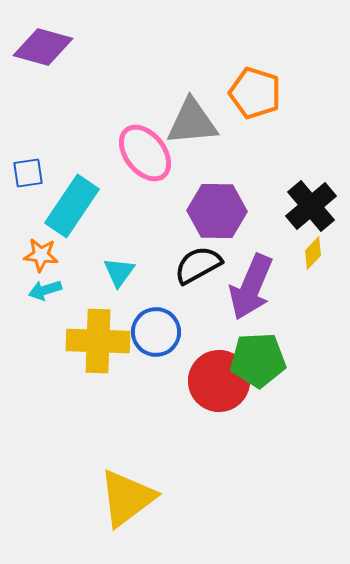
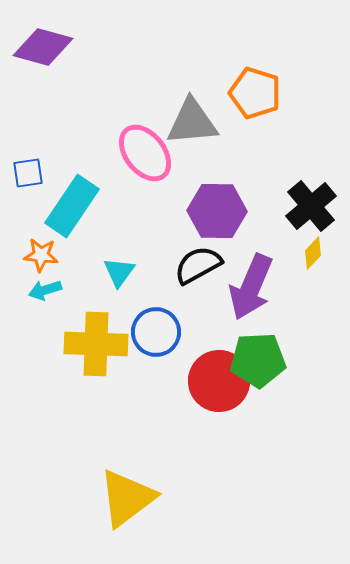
yellow cross: moved 2 px left, 3 px down
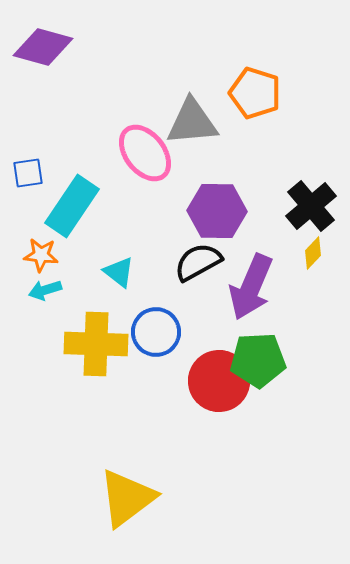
black semicircle: moved 3 px up
cyan triangle: rotated 28 degrees counterclockwise
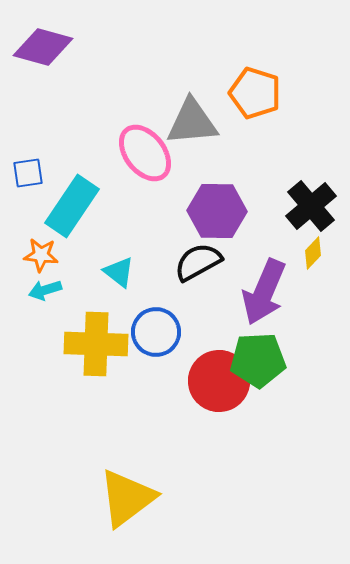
purple arrow: moved 13 px right, 5 px down
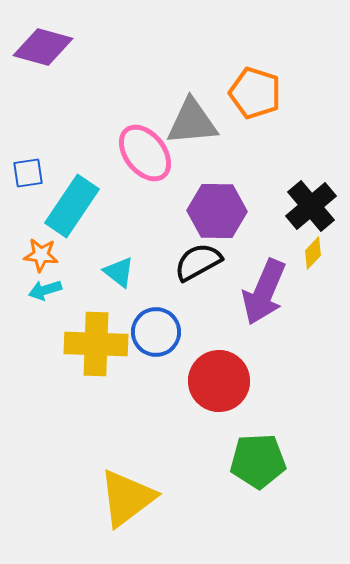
green pentagon: moved 101 px down
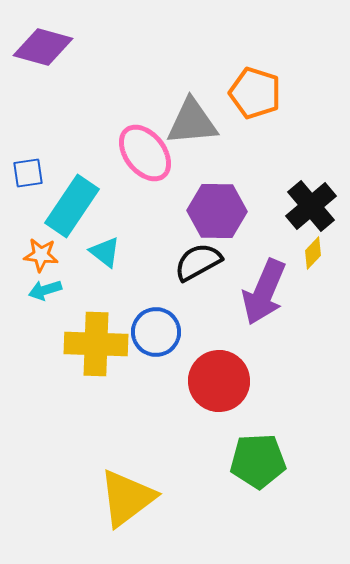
cyan triangle: moved 14 px left, 20 px up
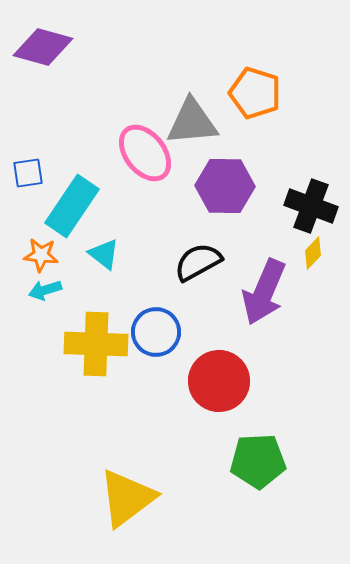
black cross: rotated 30 degrees counterclockwise
purple hexagon: moved 8 px right, 25 px up
cyan triangle: moved 1 px left, 2 px down
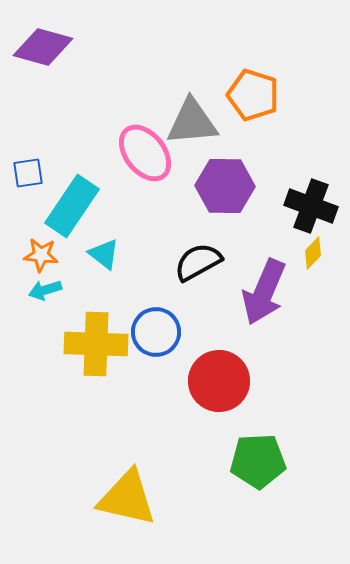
orange pentagon: moved 2 px left, 2 px down
yellow triangle: rotated 50 degrees clockwise
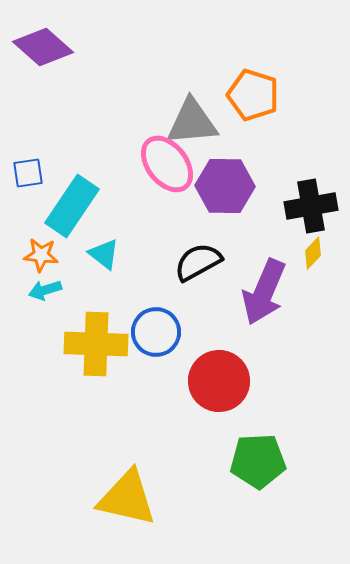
purple diamond: rotated 26 degrees clockwise
pink ellipse: moved 22 px right, 11 px down
black cross: rotated 30 degrees counterclockwise
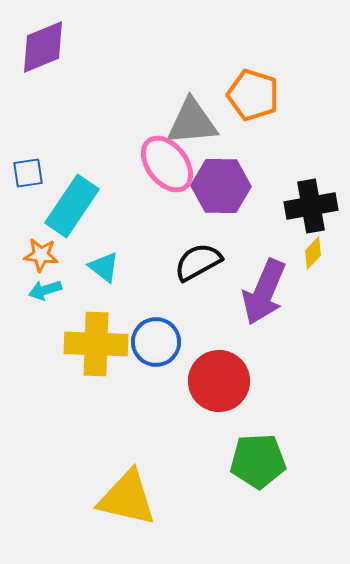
purple diamond: rotated 64 degrees counterclockwise
purple hexagon: moved 4 px left
cyan triangle: moved 13 px down
blue circle: moved 10 px down
